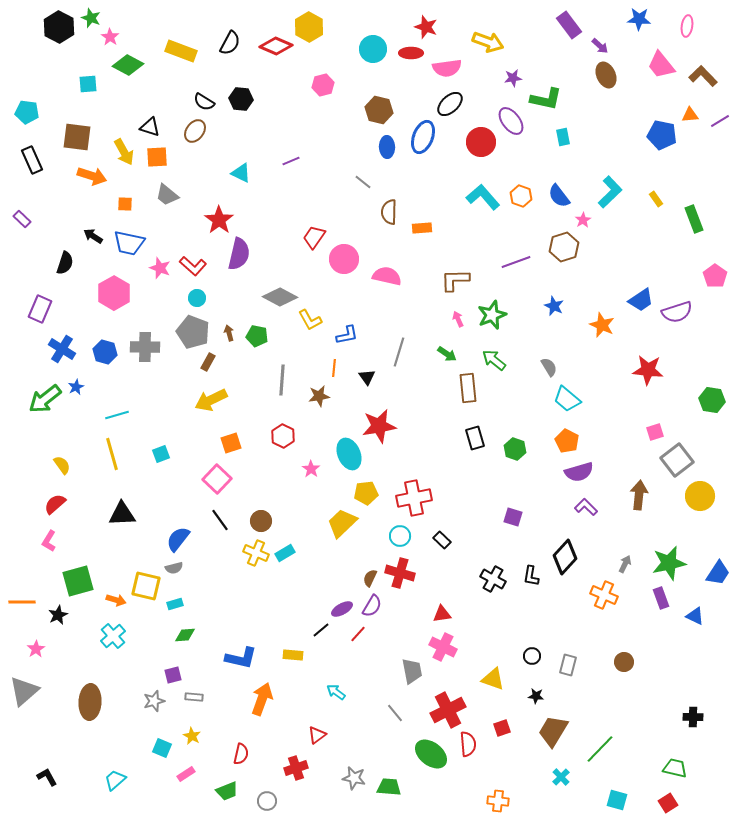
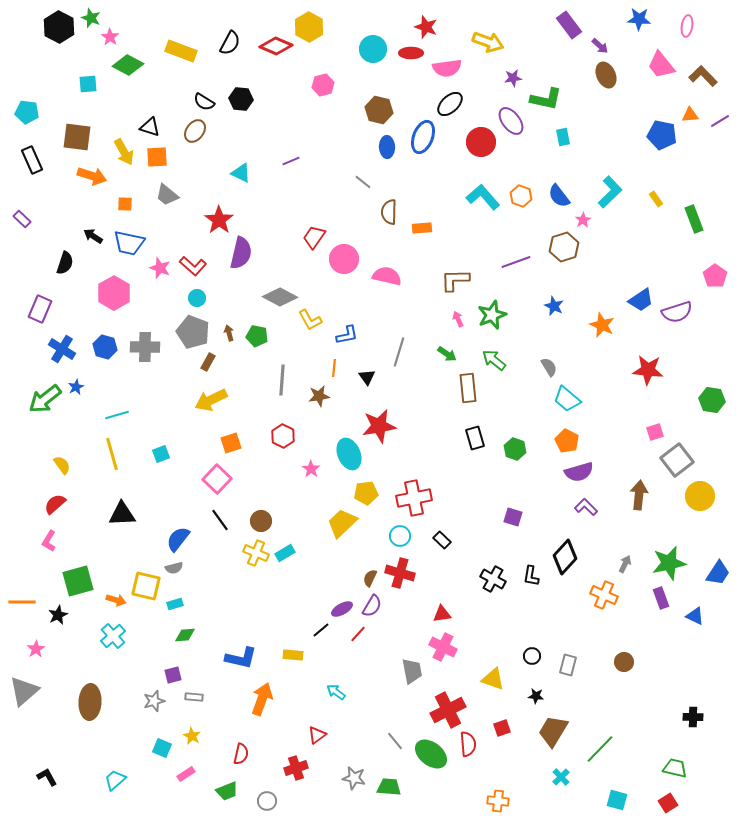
purple semicircle at (239, 254): moved 2 px right, 1 px up
blue hexagon at (105, 352): moved 5 px up
gray line at (395, 713): moved 28 px down
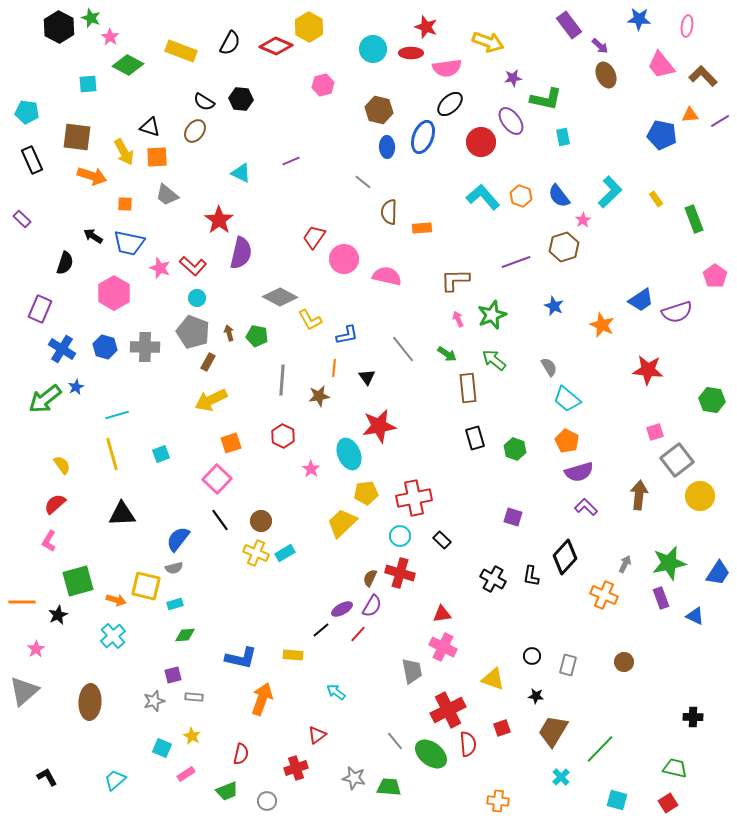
gray line at (399, 352): moved 4 px right, 3 px up; rotated 56 degrees counterclockwise
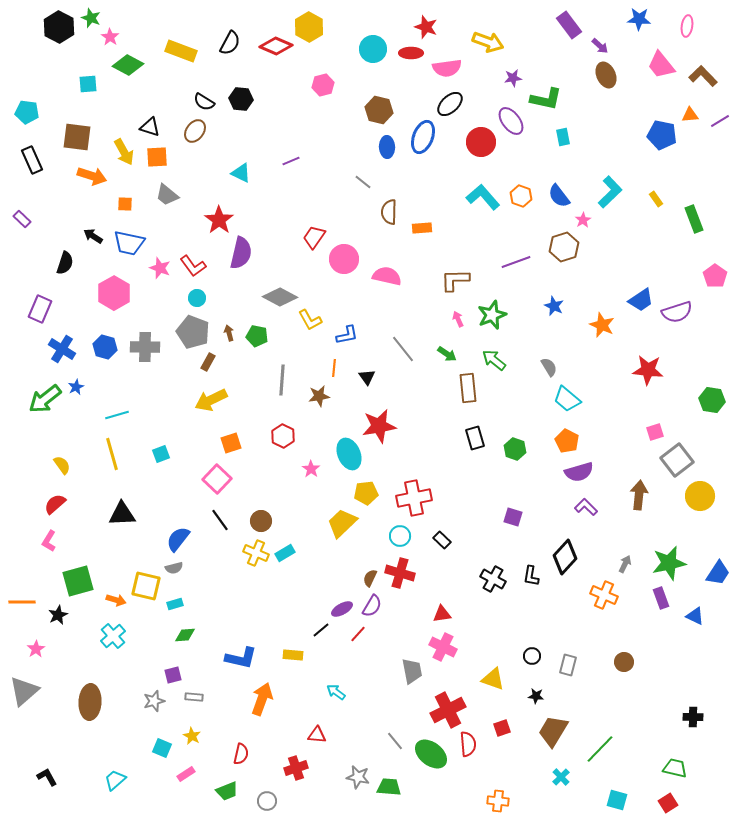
red L-shape at (193, 266): rotated 12 degrees clockwise
red triangle at (317, 735): rotated 42 degrees clockwise
gray star at (354, 778): moved 4 px right, 1 px up
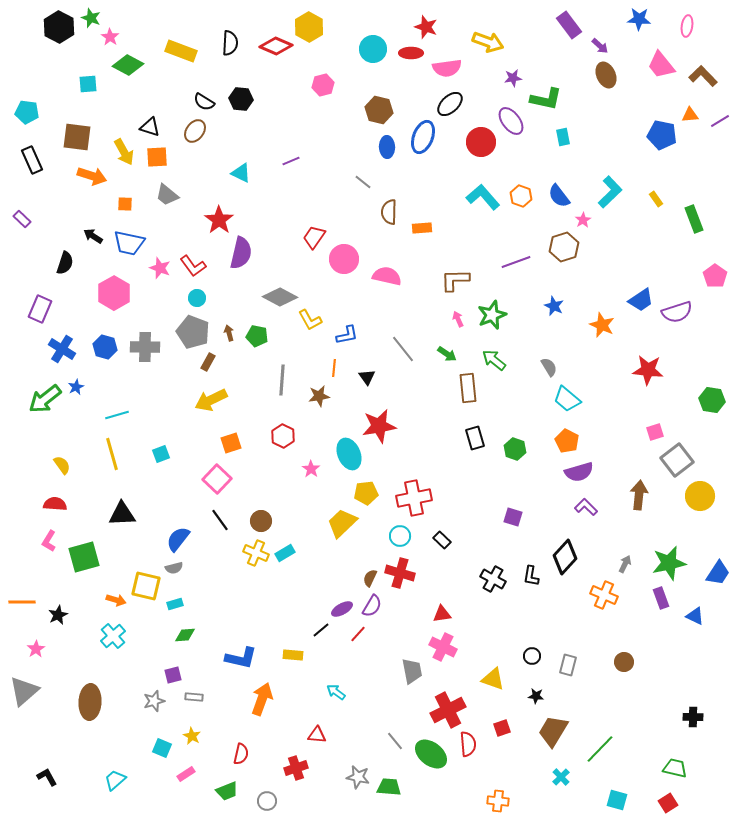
black semicircle at (230, 43): rotated 25 degrees counterclockwise
red semicircle at (55, 504): rotated 45 degrees clockwise
green square at (78, 581): moved 6 px right, 24 px up
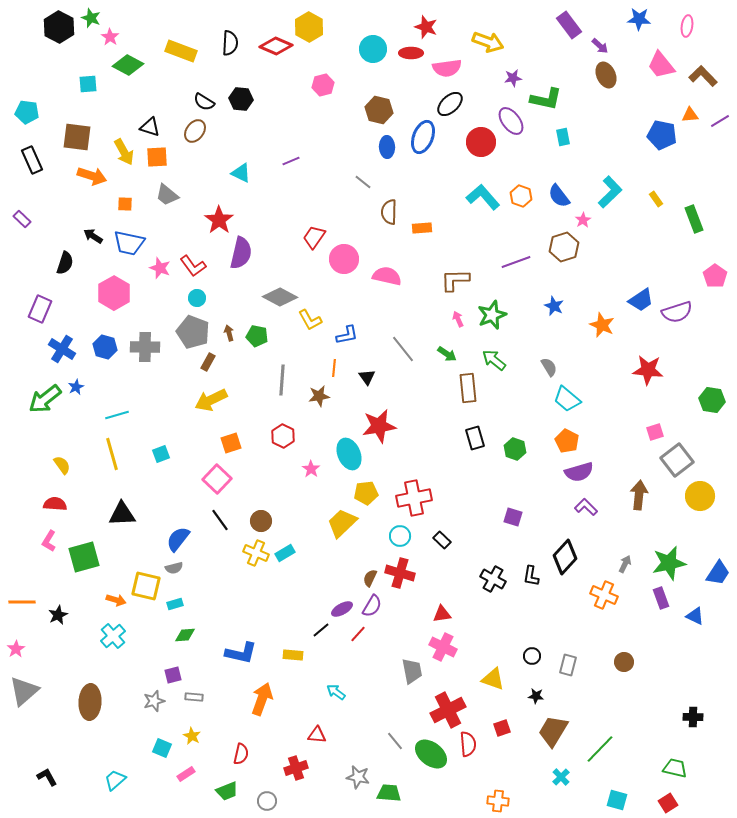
pink star at (36, 649): moved 20 px left
blue L-shape at (241, 658): moved 5 px up
green trapezoid at (389, 787): moved 6 px down
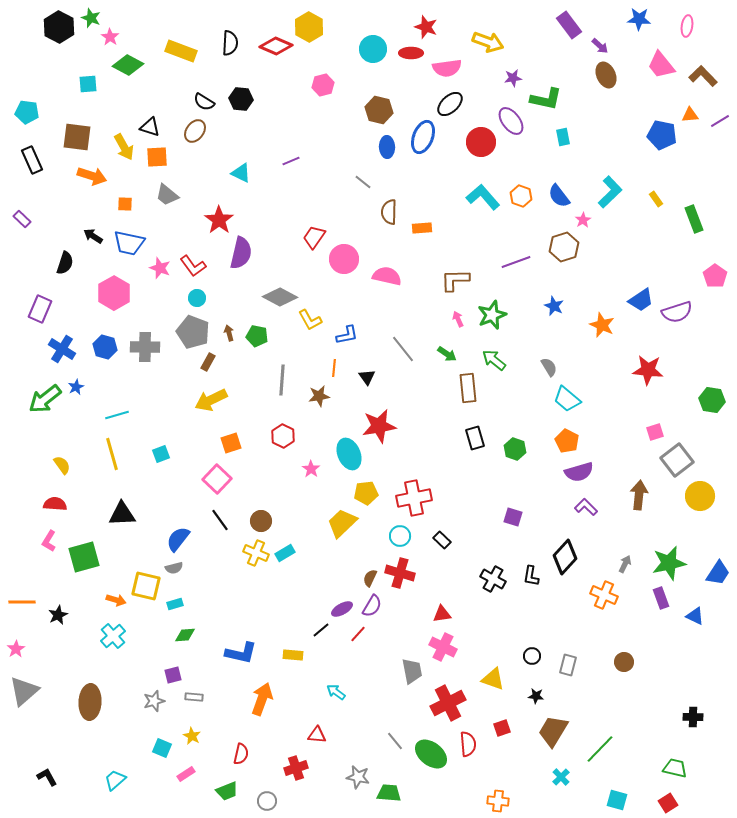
yellow arrow at (124, 152): moved 5 px up
red cross at (448, 710): moved 7 px up
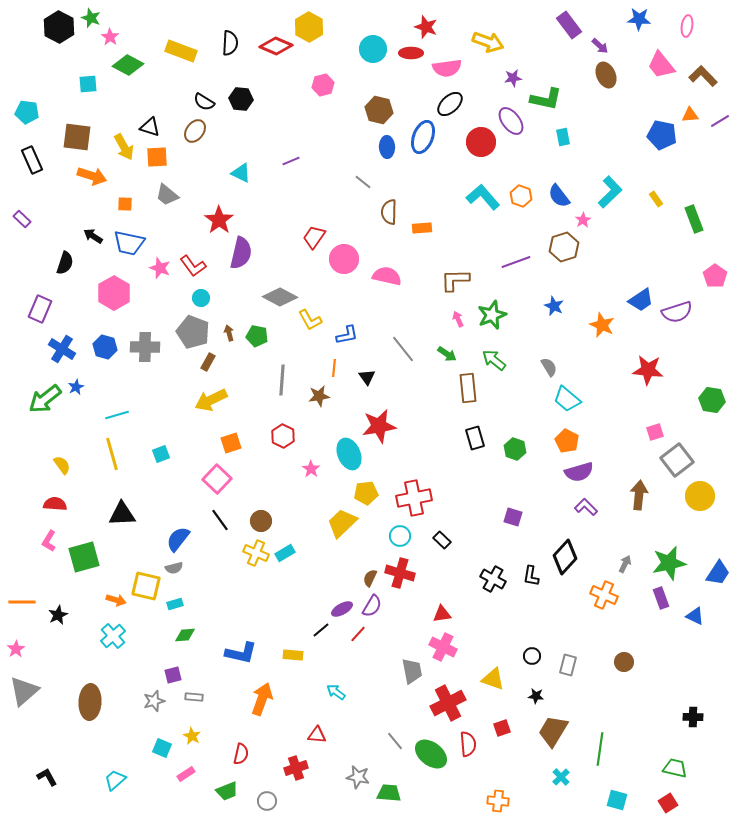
cyan circle at (197, 298): moved 4 px right
green line at (600, 749): rotated 36 degrees counterclockwise
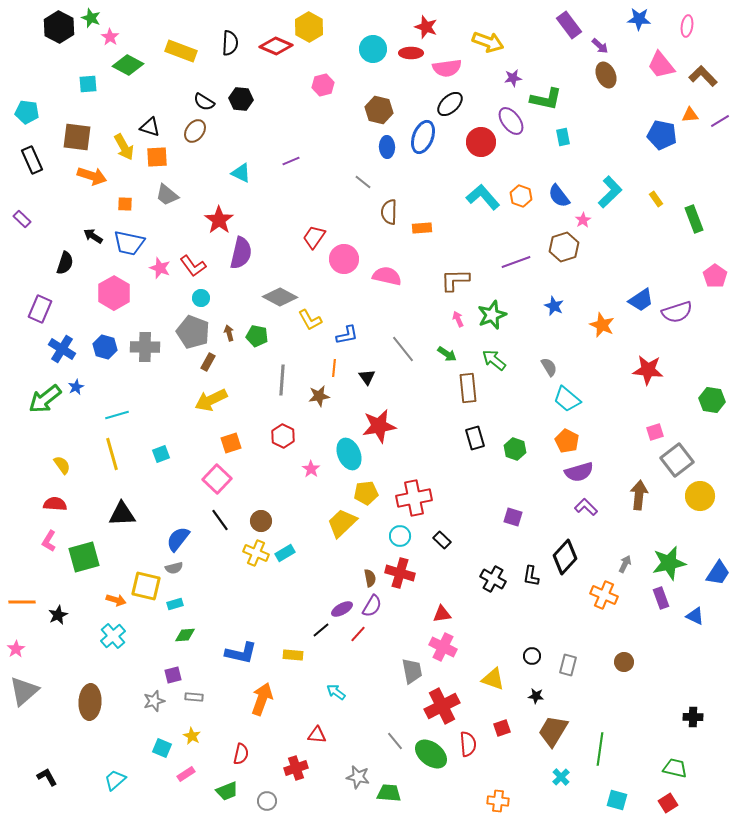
brown semicircle at (370, 578): rotated 144 degrees clockwise
red cross at (448, 703): moved 6 px left, 3 px down
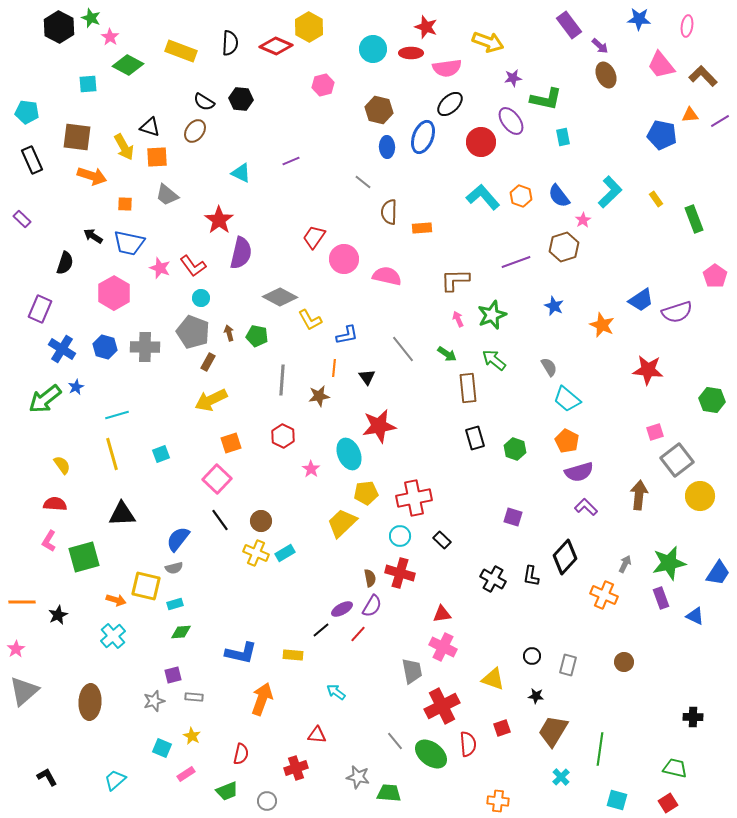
green diamond at (185, 635): moved 4 px left, 3 px up
